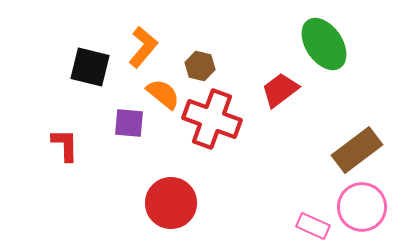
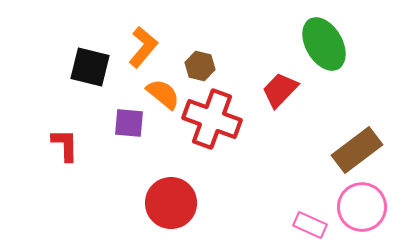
green ellipse: rotated 4 degrees clockwise
red trapezoid: rotated 9 degrees counterclockwise
pink rectangle: moved 3 px left, 1 px up
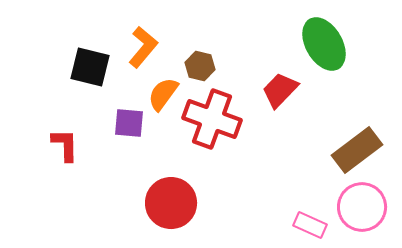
orange semicircle: rotated 93 degrees counterclockwise
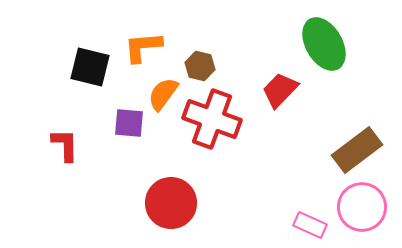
orange L-shape: rotated 135 degrees counterclockwise
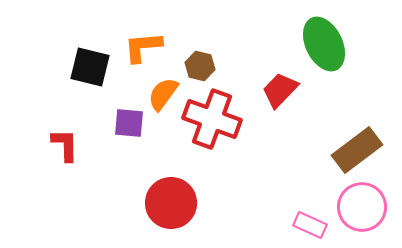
green ellipse: rotated 4 degrees clockwise
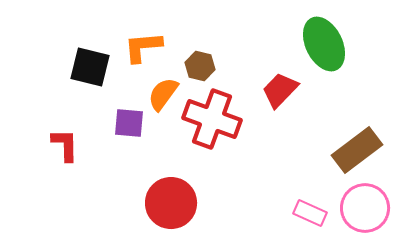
pink circle: moved 3 px right, 1 px down
pink rectangle: moved 12 px up
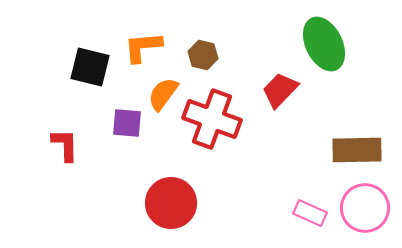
brown hexagon: moved 3 px right, 11 px up
purple square: moved 2 px left
brown rectangle: rotated 36 degrees clockwise
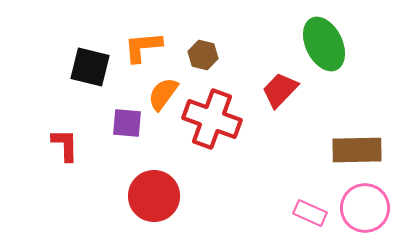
red circle: moved 17 px left, 7 px up
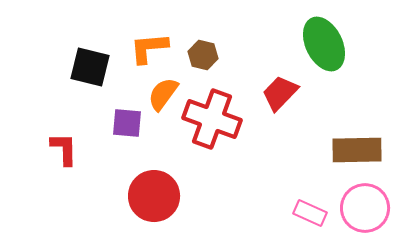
orange L-shape: moved 6 px right, 1 px down
red trapezoid: moved 3 px down
red L-shape: moved 1 px left, 4 px down
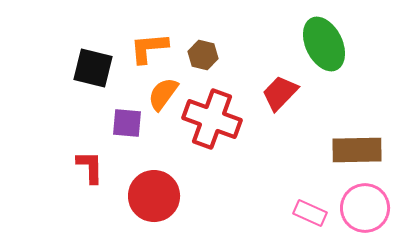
black square: moved 3 px right, 1 px down
red L-shape: moved 26 px right, 18 px down
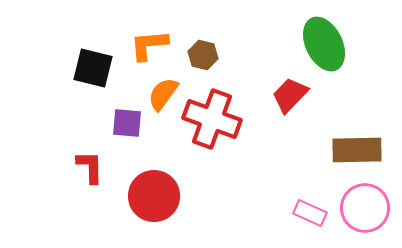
orange L-shape: moved 3 px up
red trapezoid: moved 10 px right, 2 px down
